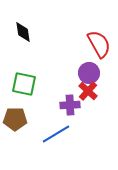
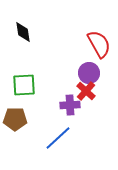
green square: moved 1 px down; rotated 15 degrees counterclockwise
red cross: moved 2 px left
blue line: moved 2 px right, 4 px down; rotated 12 degrees counterclockwise
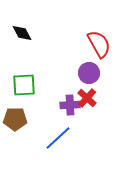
black diamond: moved 1 px left, 1 px down; rotated 20 degrees counterclockwise
red cross: moved 1 px right, 7 px down
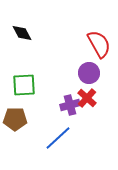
purple cross: rotated 12 degrees counterclockwise
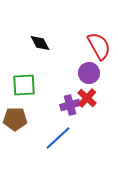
black diamond: moved 18 px right, 10 px down
red semicircle: moved 2 px down
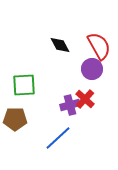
black diamond: moved 20 px right, 2 px down
purple circle: moved 3 px right, 4 px up
red cross: moved 2 px left, 1 px down
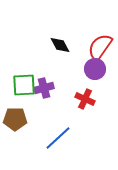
red semicircle: moved 1 px right, 1 px down; rotated 116 degrees counterclockwise
purple circle: moved 3 px right
red cross: rotated 18 degrees counterclockwise
purple cross: moved 26 px left, 17 px up
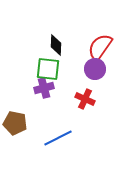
black diamond: moved 4 px left; rotated 30 degrees clockwise
green square: moved 24 px right, 16 px up; rotated 10 degrees clockwise
brown pentagon: moved 4 px down; rotated 10 degrees clockwise
blue line: rotated 16 degrees clockwise
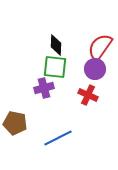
green square: moved 7 px right, 2 px up
red cross: moved 3 px right, 4 px up
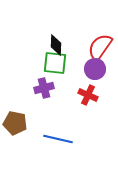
green square: moved 4 px up
blue line: moved 1 px down; rotated 40 degrees clockwise
